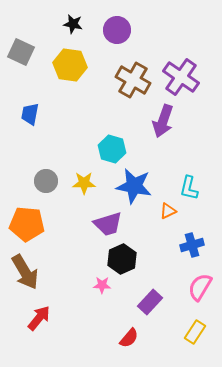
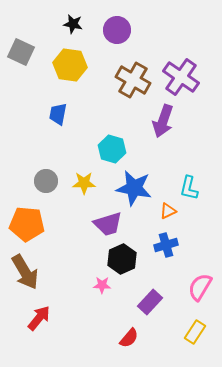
blue trapezoid: moved 28 px right
blue star: moved 2 px down
blue cross: moved 26 px left
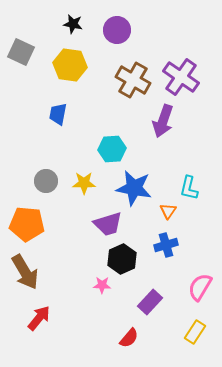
cyan hexagon: rotated 20 degrees counterclockwise
orange triangle: rotated 30 degrees counterclockwise
